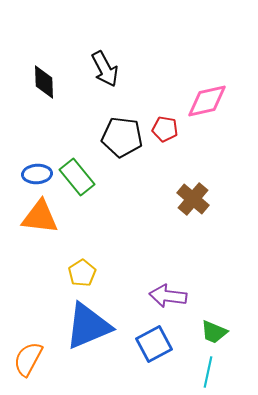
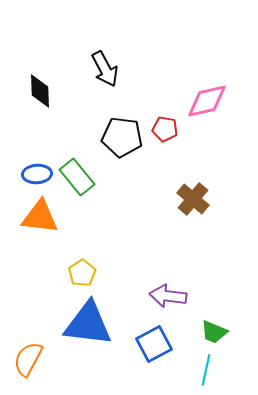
black diamond: moved 4 px left, 9 px down
blue triangle: moved 2 px up; rotated 30 degrees clockwise
cyan line: moved 2 px left, 2 px up
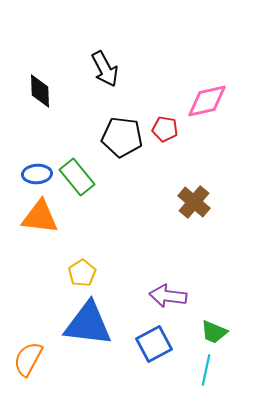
brown cross: moved 1 px right, 3 px down
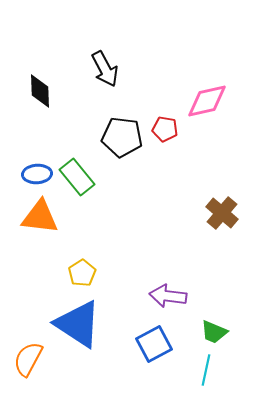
brown cross: moved 28 px right, 11 px down
blue triangle: moved 10 px left; rotated 26 degrees clockwise
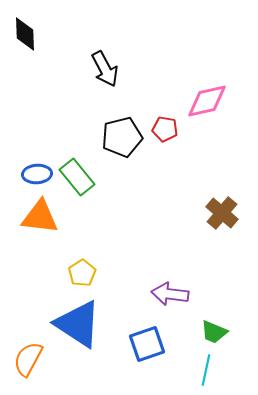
black diamond: moved 15 px left, 57 px up
black pentagon: rotated 21 degrees counterclockwise
purple arrow: moved 2 px right, 2 px up
blue square: moved 7 px left; rotated 9 degrees clockwise
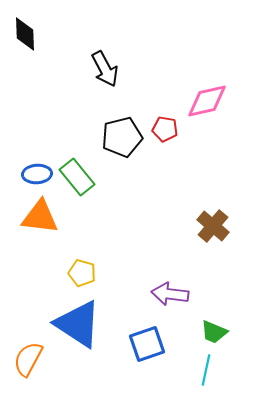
brown cross: moved 9 px left, 13 px down
yellow pentagon: rotated 24 degrees counterclockwise
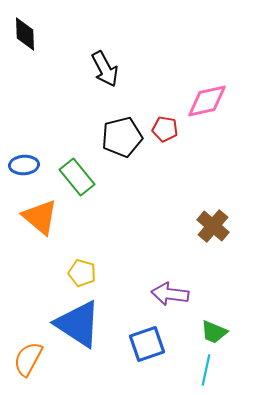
blue ellipse: moved 13 px left, 9 px up
orange triangle: rotated 33 degrees clockwise
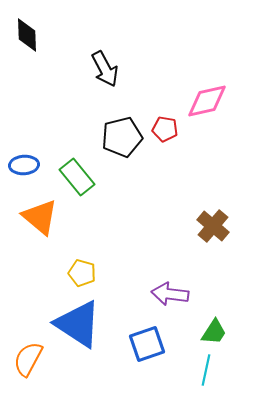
black diamond: moved 2 px right, 1 px down
green trapezoid: rotated 80 degrees counterclockwise
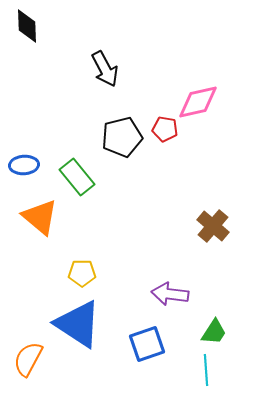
black diamond: moved 9 px up
pink diamond: moved 9 px left, 1 px down
yellow pentagon: rotated 16 degrees counterclockwise
cyan line: rotated 16 degrees counterclockwise
